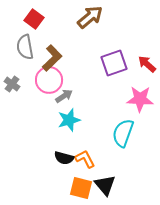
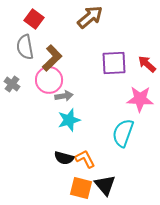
purple square: rotated 16 degrees clockwise
gray arrow: rotated 24 degrees clockwise
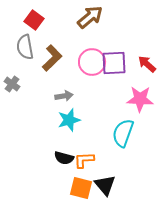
red square: moved 1 px down
pink circle: moved 43 px right, 18 px up
orange L-shape: moved 1 px left, 1 px down; rotated 65 degrees counterclockwise
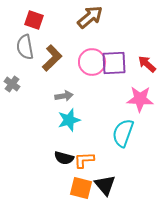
red square: rotated 18 degrees counterclockwise
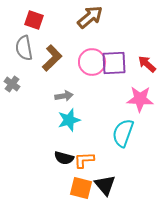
gray semicircle: moved 1 px left, 1 px down
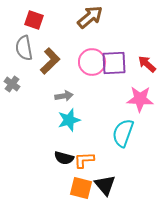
brown L-shape: moved 2 px left, 3 px down
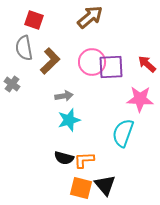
purple square: moved 3 px left, 4 px down
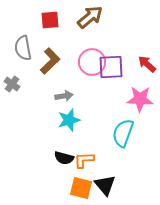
red square: moved 16 px right; rotated 24 degrees counterclockwise
gray semicircle: moved 1 px left
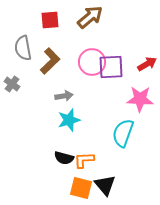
red arrow: rotated 108 degrees clockwise
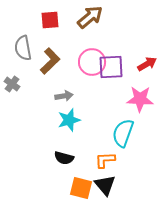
orange L-shape: moved 21 px right
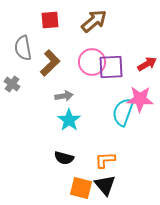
brown arrow: moved 4 px right, 4 px down
brown L-shape: moved 2 px down
cyan star: rotated 20 degrees counterclockwise
cyan semicircle: moved 21 px up
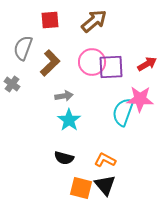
gray semicircle: rotated 30 degrees clockwise
orange L-shape: rotated 30 degrees clockwise
